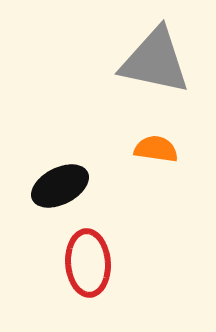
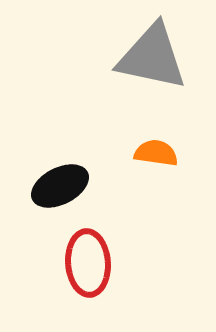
gray triangle: moved 3 px left, 4 px up
orange semicircle: moved 4 px down
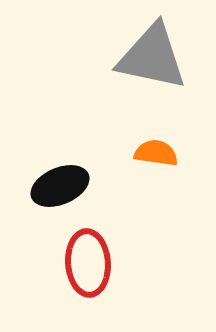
black ellipse: rotated 4 degrees clockwise
